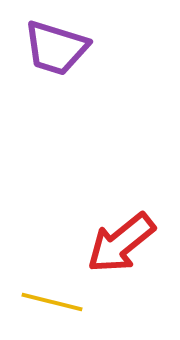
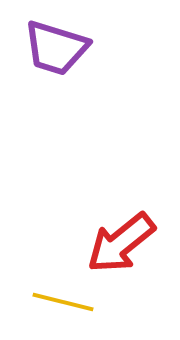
yellow line: moved 11 px right
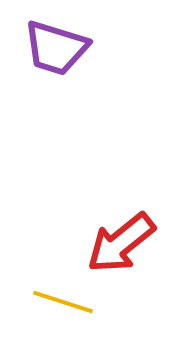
yellow line: rotated 4 degrees clockwise
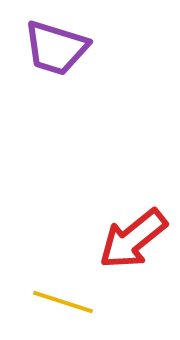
red arrow: moved 12 px right, 4 px up
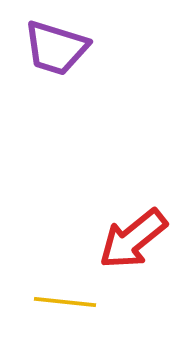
yellow line: moved 2 px right; rotated 12 degrees counterclockwise
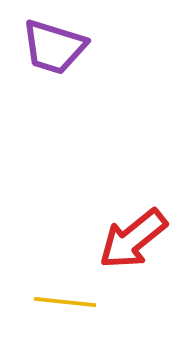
purple trapezoid: moved 2 px left, 1 px up
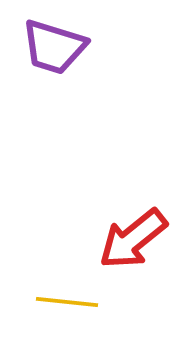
yellow line: moved 2 px right
